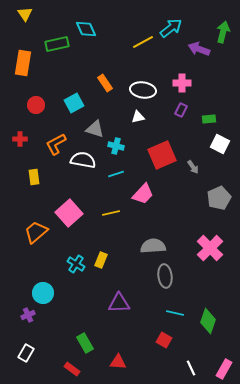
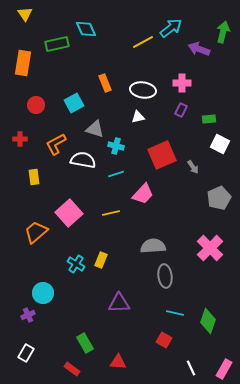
orange rectangle at (105, 83): rotated 12 degrees clockwise
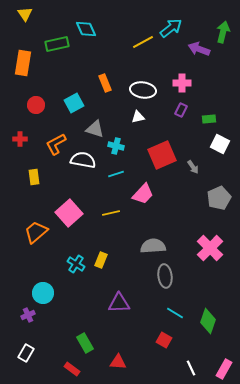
cyan line at (175, 313): rotated 18 degrees clockwise
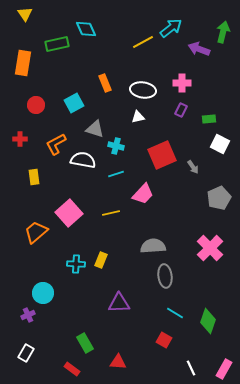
cyan cross at (76, 264): rotated 30 degrees counterclockwise
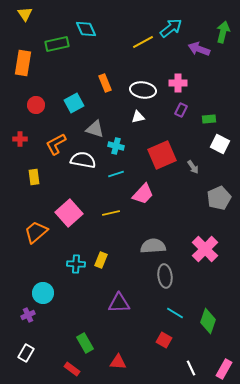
pink cross at (182, 83): moved 4 px left
pink cross at (210, 248): moved 5 px left, 1 px down
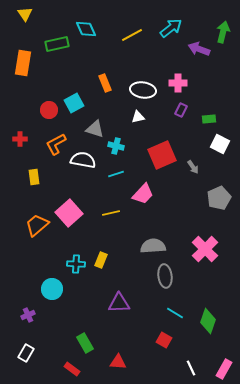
yellow line at (143, 42): moved 11 px left, 7 px up
red circle at (36, 105): moved 13 px right, 5 px down
orange trapezoid at (36, 232): moved 1 px right, 7 px up
cyan circle at (43, 293): moved 9 px right, 4 px up
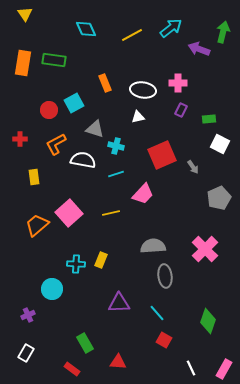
green rectangle at (57, 44): moved 3 px left, 16 px down; rotated 20 degrees clockwise
cyan line at (175, 313): moved 18 px left; rotated 18 degrees clockwise
